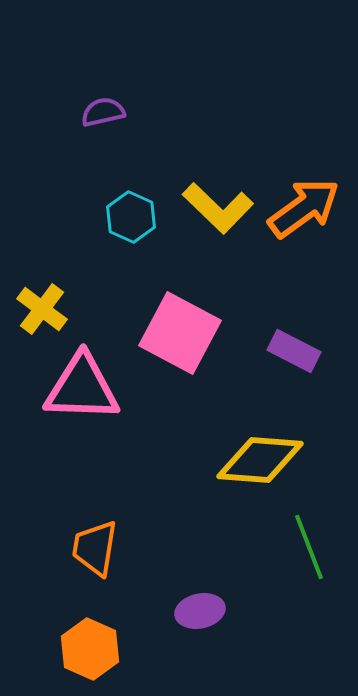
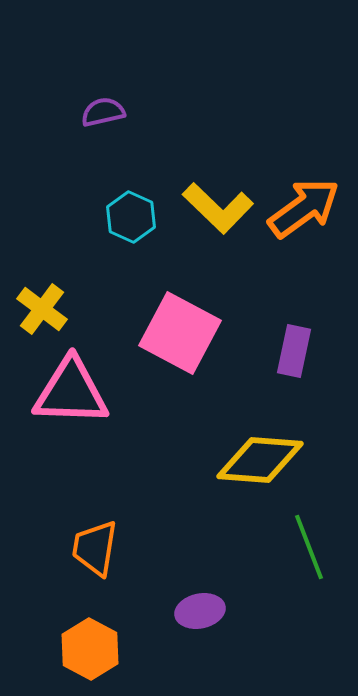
purple rectangle: rotated 75 degrees clockwise
pink triangle: moved 11 px left, 4 px down
orange hexagon: rotated 4 degrees clockwise
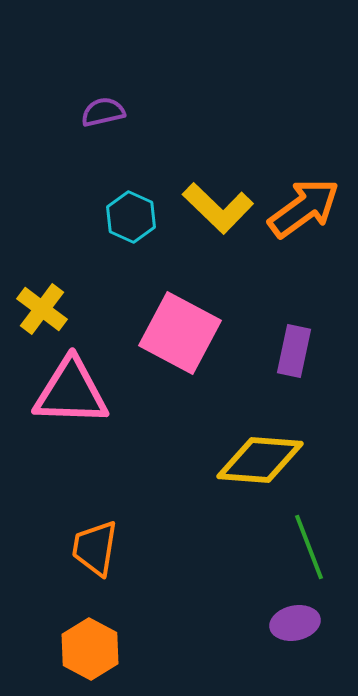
purple ellipse: moved 95 px right, 12 px down
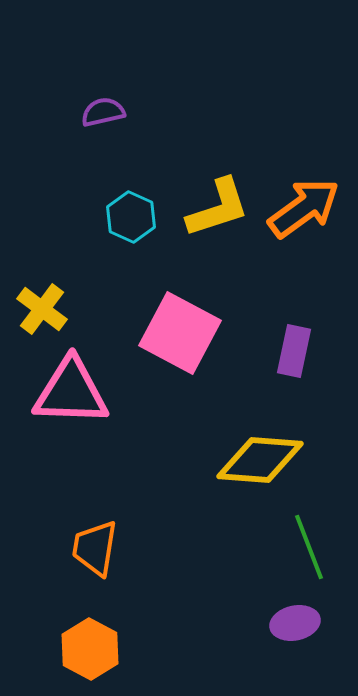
yellow L-shape: rotated 62 degrees counterclockwise
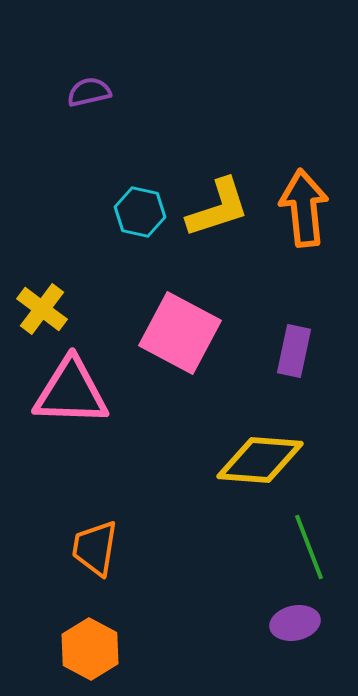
purple semicircle: moved 14 px left, 20 px up
orange arrow: rotated 60 degrees counterclockwise
cyan hexagon: moved 9 px right, 5 px up; rotated 12 degrees counterclockwise
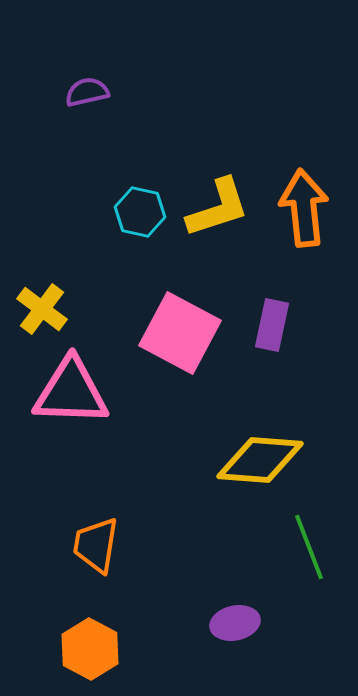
purple semicircle: moved 2 px left
purple rectangle: moved 22 px left, 26 px up
orange trapezoid: moved 1 px right, 3 px up
purple ellipse: moved 60 px left
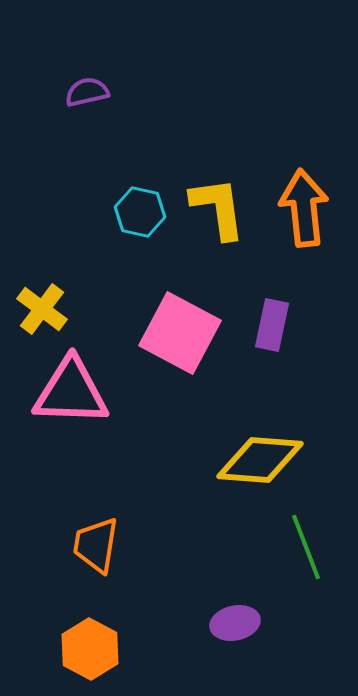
yellow L-shape: rotated 80 degrees counterclockwise
green line: moved 3 px left
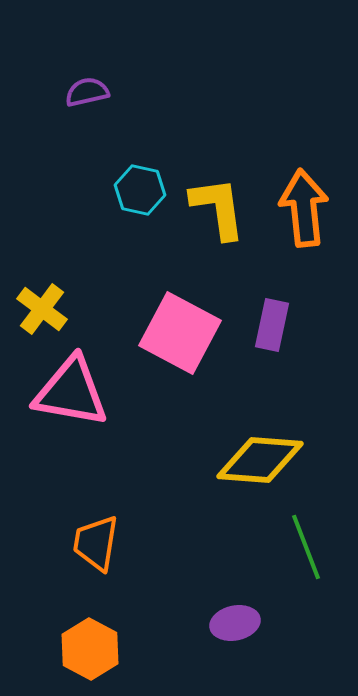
cyan hexagon: moved 22 px up
pink triangle: rotated 8 degrees clockwise
orange trapezoid: moved 2 px up
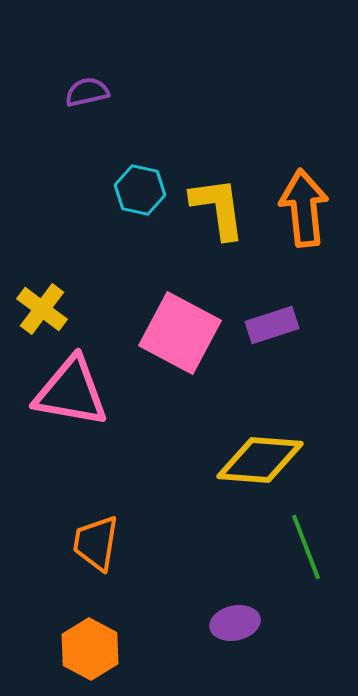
purple rectangle: rotated 60 degrees clockwise
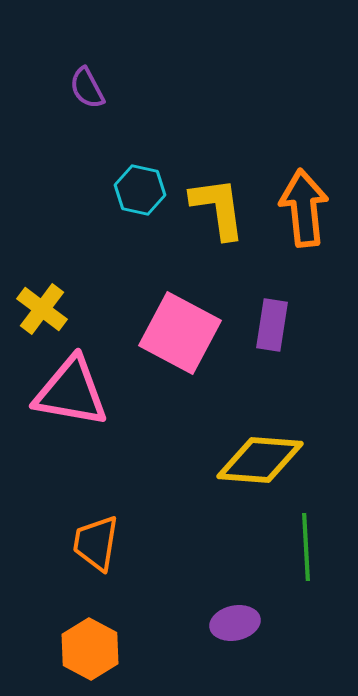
purple semicircle: moved 4 px up; rotated 105 degrees counterclockwise
purple rectangle: rotated 63 degrees counterclockwise
green line: rotated 18 degrees clockwise
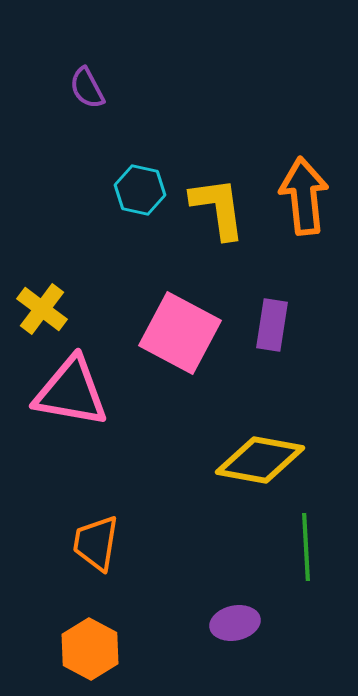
orange arrow: moved 12 px up
yellow diamond: rotated 6 degrees clockwise
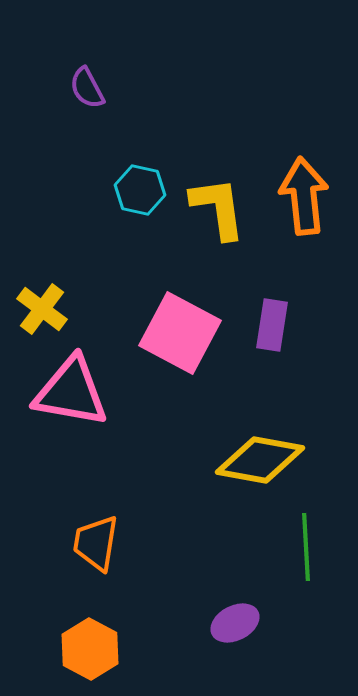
purple ellipse: rotated 15 degrees counterclockwise
